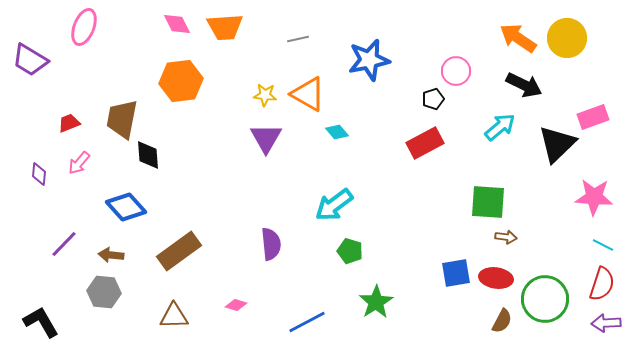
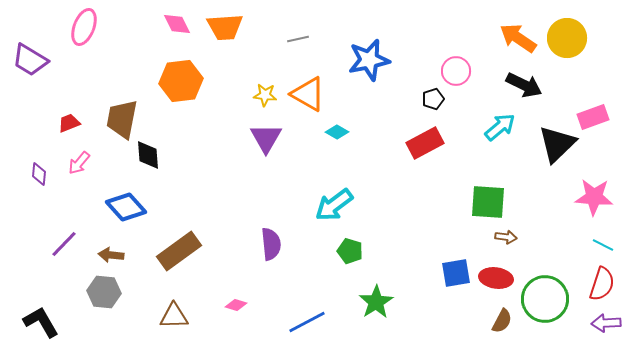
cyan diamond at (337, 132): rotated 20 degrees counterclockwise
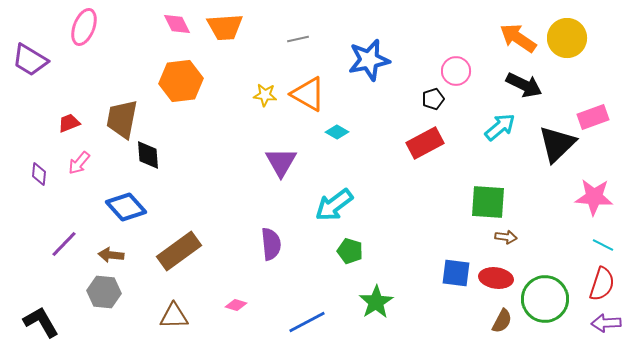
purple triangle at (266, 138): moved 15 px right, 24 px down
blue square at (456, 273): rotated 16 degrees clockwise
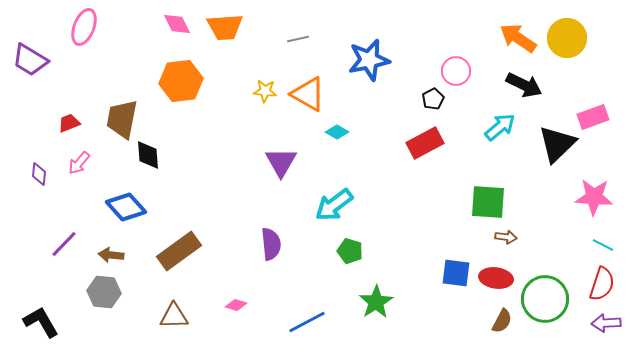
yellow star at (265, 95): moved 4 px up
black pentagon at (433, 99): rotated 10 degrees counterclockwise
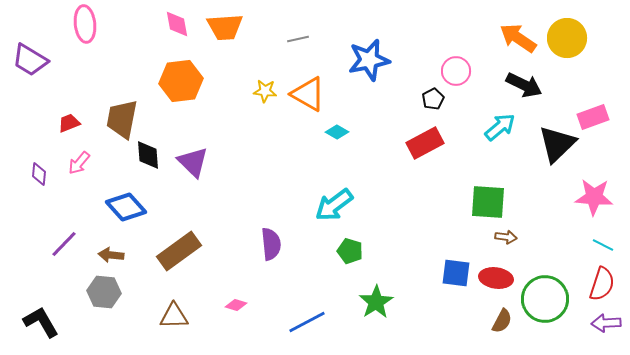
pink diamond at (177, 24): rotated 16 degrees clockwise
pink ellipse at (84, 27): moved 1 px right, 3 px up; rotated 27 degrees counterclockwise
purple triangle at (281, 162): moved 88 px left; rotated 16 degrees counterclockwise
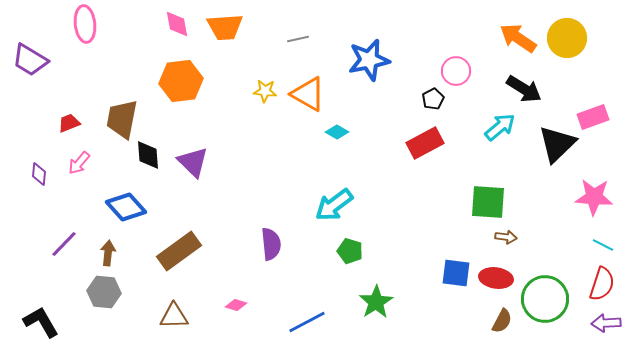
black arrow at (524, 85): moved 4 px down; rotated 6 degrees clockwise
brown arrow at (111, 255): moved 3 px left, 2 px up; rotated 90 degrees clockwise
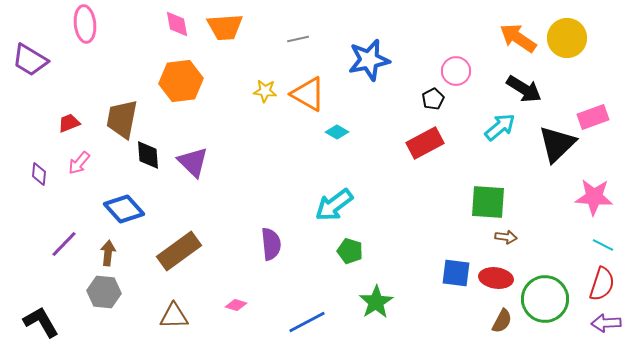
blue diamond at (126, 207): moved 2 px left, 2 px down
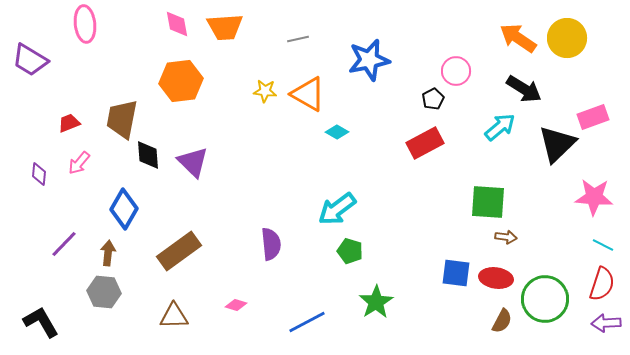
cyan arrow at (334, 205): moved 3 px right, 4 px down
blue diamond at (124, 209): rotated 72 degrees clockwise
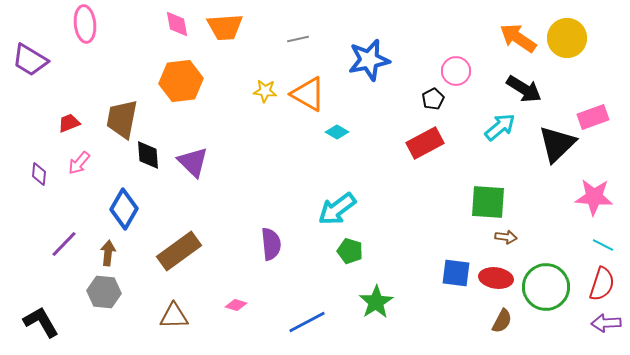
green circle at (545, 299): moved 1 px right, 12 px up
